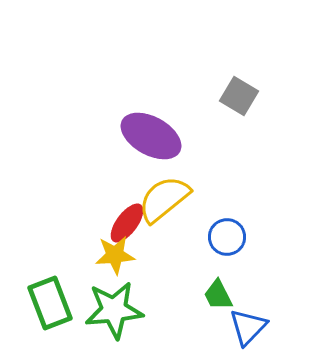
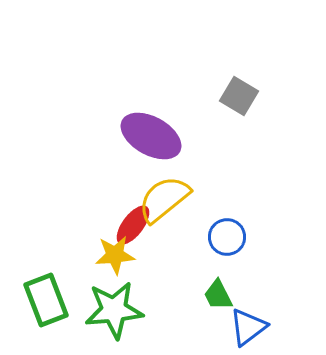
red ellipse: moved 6 px right, 2 px down
green rectangle: moved 4 px left, 3 px up
blue triangle: rotated 9 degrees clockwise
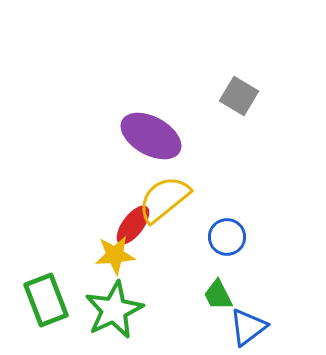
green star: rotated 20 degrees counterclockwise
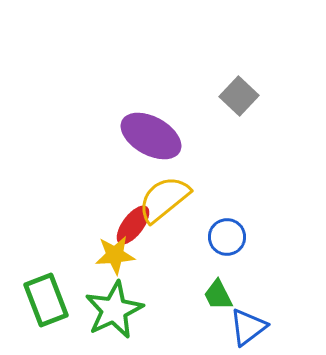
gray square: rotated 12 degrees clockwise
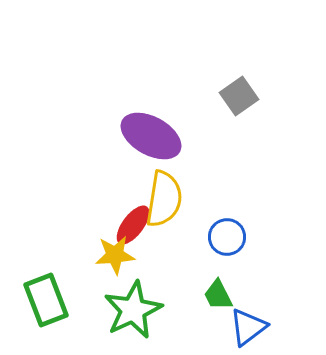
gray square: rotated 12 degrees clockwise
yellow semicircle: rotated 138 degrees clockwise
green star: moved 19 px right
